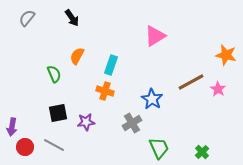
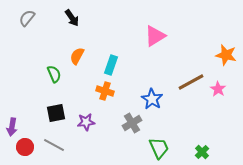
black square: moved 2 px left
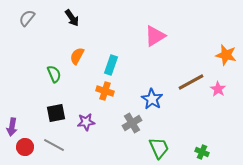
green cross: rotated 24 degrees counterclockwise
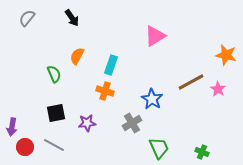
purple star: moved 1 px right, 1 px down
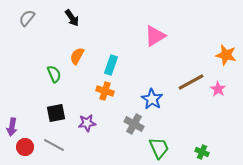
gray cross: moved 2 px right, 1 px down; rotated 30 degrees counterclockwise
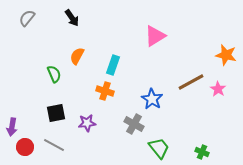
cyan rectangle: moved 2 px right
green trapezoid: rotated 15 degrees counterclockwise
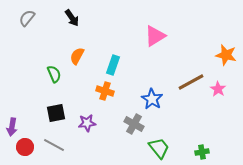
green cross: rotated 32 degrees counterclockwise
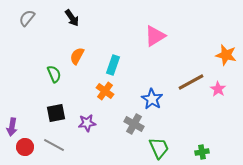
orange cross: rotated 18 degrees clockwise
green trapezoid: rotated 15 degrees clockwise
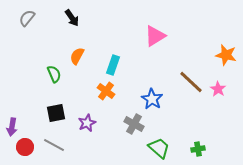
brown line: rotated 72 degrees clockwise
orange cross: moved 1 px right
purple star: rotated 18 degrees counterclockwise
green trapezoid: rotated 25 degrees counterclockwise
green cross: moved 4 px left, 3 px up
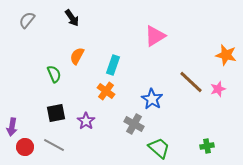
gray semicircle: moved 2 px down
pink star: rotated 21 degrees clockwise
purple star: moved 1 px left, 2 px up; rotated 12 degrees counterclockwise
green cross: moved 9 px right, 3 px up
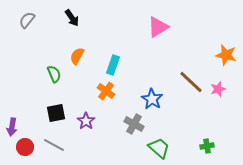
pink triangle: moved 3 px right, 9 px up
